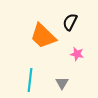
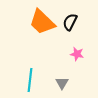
orange trapezoid: moved 1 px left, 14 px up
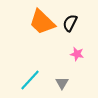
black semicircle: moved 1 px down
cyan line: rotated 35 degrees clockwise
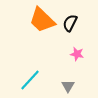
orange trapezoid: moved 2 px up
gray triangle: moved 6 px right, 3 px down
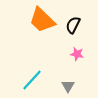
black semicircle: moved 3 px right, 2 px down
cyan line: moved 2 px right
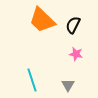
pink star: moved 1 px left
cyan line: rotated 60 degrees counterclockwise
gray triangle: moved 1 px up
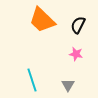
black semicircle: moved 5 px right
